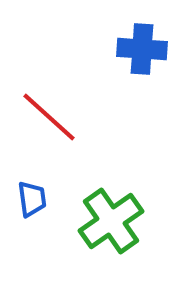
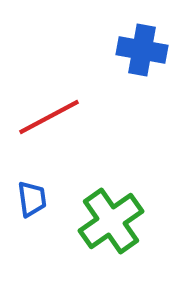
blue cross: moved 1 px down; rotated 6 degrees clockwise
red line: rotated 70 degrees counterclockwise
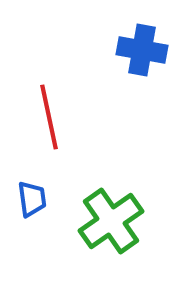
red line: rotated 74 degrees counterclockwise
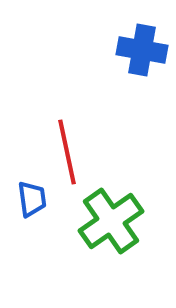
red line: moved 18 px right, 35 px down
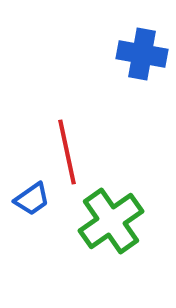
blue cross: moved 4 px down
blue trapezoid: rotated 63 degrees clockwise
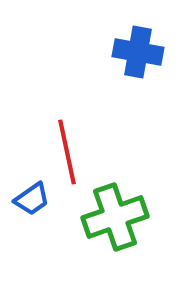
blue cross: moved 4 px left, 2 px up
green cross: moved 4 px right, 4 px up; rotated 16 degrees clockwise
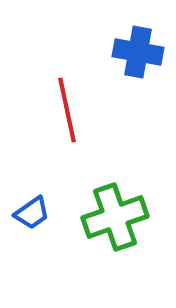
red line: moved 42 px up
blue trapezoid: moved 14 px down
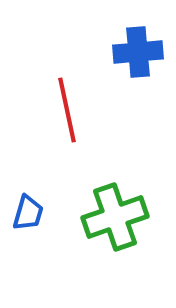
blue cross: rotated 15 degrees counterclockwise
blue trapezoid: moved 4 px left; rotated 39 degrees counterclockwise
